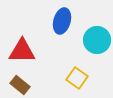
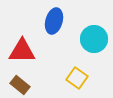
blue ellipse: moved 8 px left
cyan circle: moved 3 px left, 1 px up
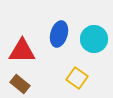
blue ellipse: moved 5 px right, 13 px down
brown rectangle: moved 1 px up
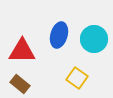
blue ellipse: moved 1 px down
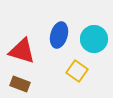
red triangle: rotated 16 degrees clockwise
yellow square: moved 7 px up
brown rectangle: rotated 18 degrees counterclockwise
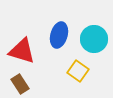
yellow square: moved 1 px right
brown rectangle: rotated 36 degrees clockwise
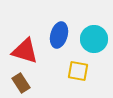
red triangle: moved 3 px right
yellow square: rotated 25 degrees counterclockwise
brown rectangle: moved 1 px right, 1 px up
